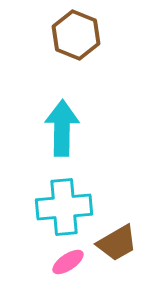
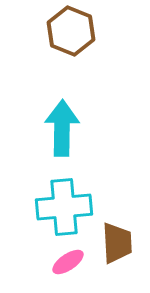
brown hexagon: moved 5 px left, 4 px up
brown trapezoid: rotated 63 degrees counterclockwise
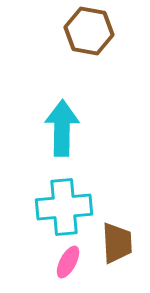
brown hexagon: moved 18 px right; rotated 12 degrees counterclockwise
pink ellipse: rotated 28 degrees counterclockwise
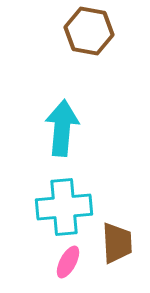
cyan arrow: rotated 4 degrees clockwise
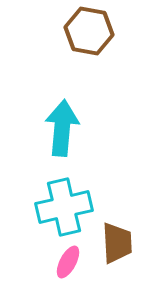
cyan cross: rotated 8 degrees counterclockwise
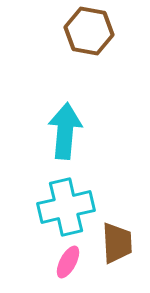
cyan arrow: moved 3 px right, 3 px down
cyan cross: moved 2 px right
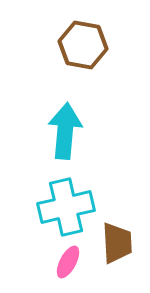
brown hexagon: moved 6 px left, 14 px down
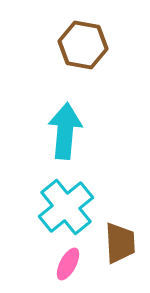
cyan cross: rotated 26 degrees counterclockwise
brown trapezoid: moved 3 px right
pink ellipse: moved 2 px down
